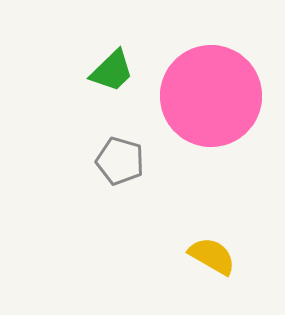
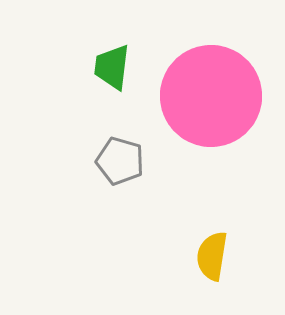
green trapezoid: moved 4 px up; rotated 141 degrees clockwise
yellow semicircle: rotated 111 degrees counterclockwise
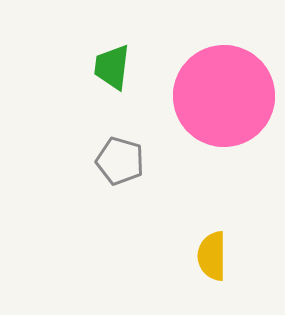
pink circle: moved 13 px right
yellow semicircle: rotated 9 degrees counterclockwise
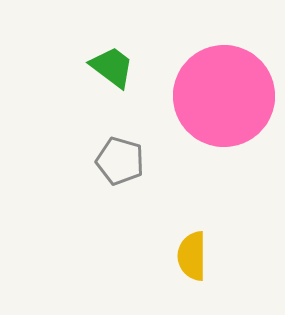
green trapezoid: rotated 120 degrees clockwise
yellow semicircle: moved 20 px left
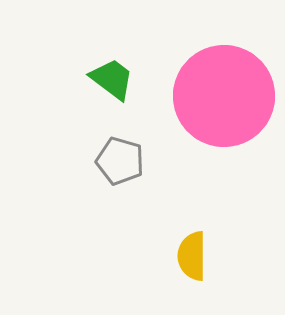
green trapezoid: moved 12 px down
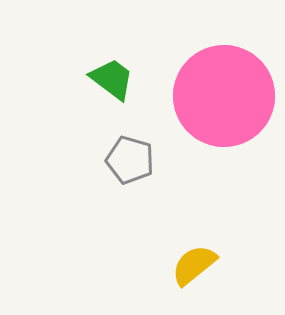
gray pentagon: moved 10 px right, 1 px up
yellow semicircle: moved 2 px right, 9 px down; rotated 51 degrees clockwise
